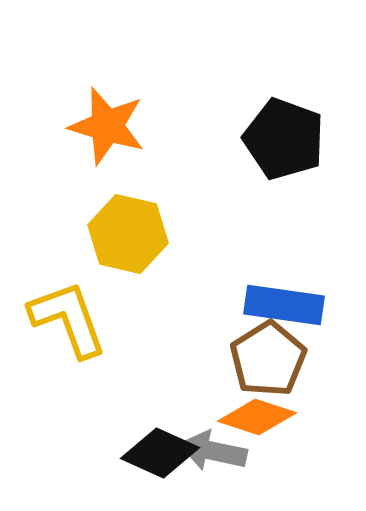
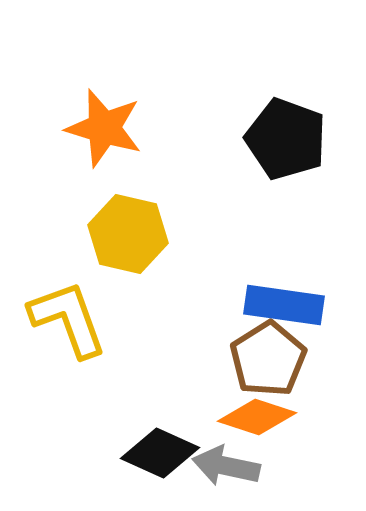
orange star: moved 3 px left, 2 px down
black pentagon: moved 2 px right
gray arrow: moved 13 px right, 15 px down
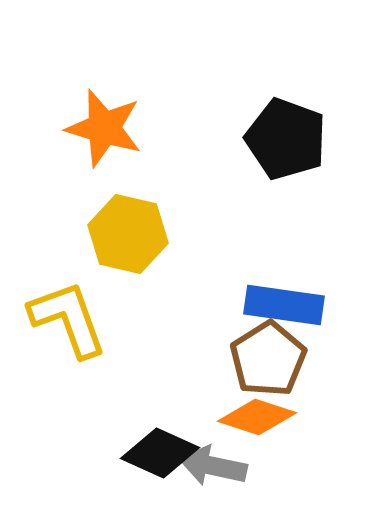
gray arrow: moved 13 px left
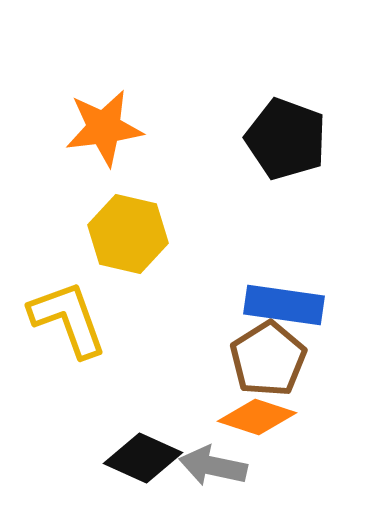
orange star: rotated 24 degrees counterclockwise
black diamond: moved 17 px left, 5 px down
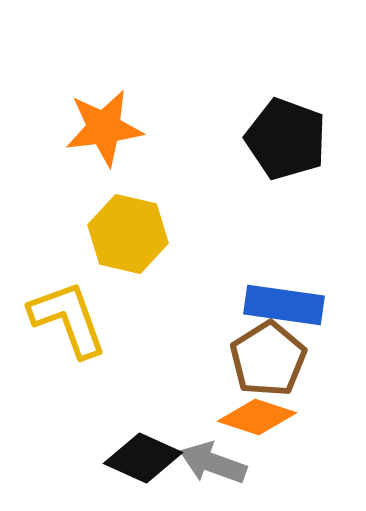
gray arrow: moved 3 px up; rotated 8 degrees clockwise
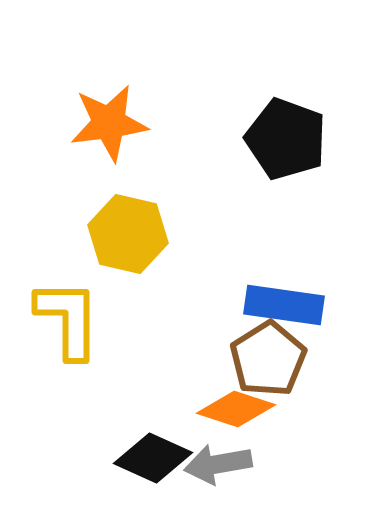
orange star: moved 5 px right, 5 px up
yellow L-shape: rotated 20 degrees clockwise
orange diamond: moved 21 px left, 8 px up
black diamond: moved 10 px right
gray arrow: moved 5 px right, 1 px down; rotated 30 degrees counterclockwise
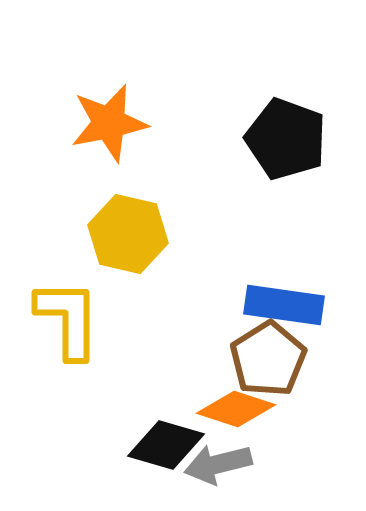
orange star: rotated 4 degrees counterclockwise
black diamond: moved 13 px right, 13 px up; rotated 8 degrees counterclockwise
gray arrow: rotated 4 degrees counterclockwise
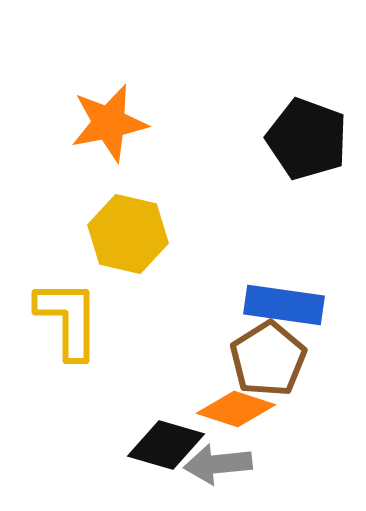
black pentagon: moved 21 px right
gray arrow: rotated 8 degrees clockwise
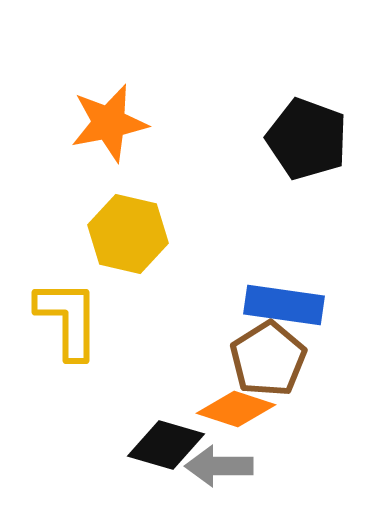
gray arrow: moved 1 px right, 2 px down; rotated 6 degrees clockwise
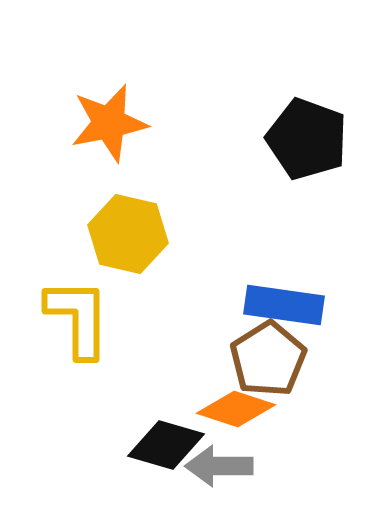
yellow L-shape: moved 10 px right, 1 px up
